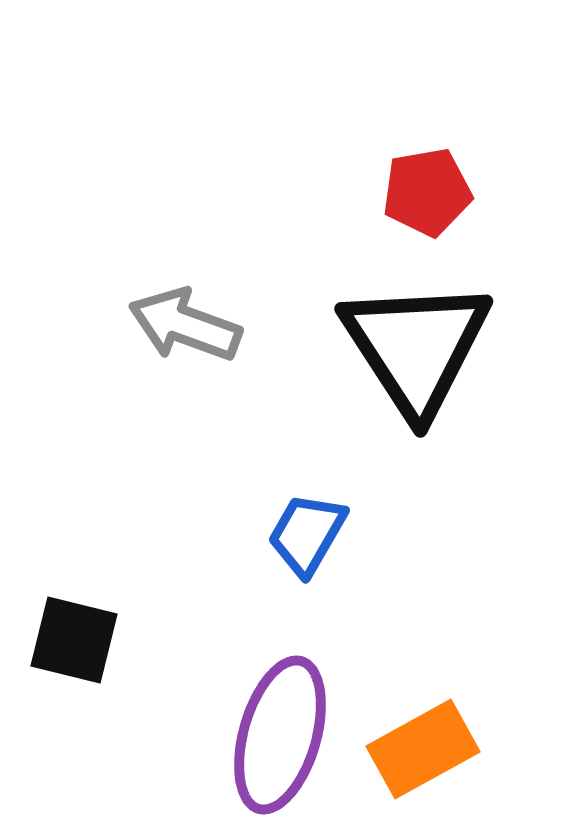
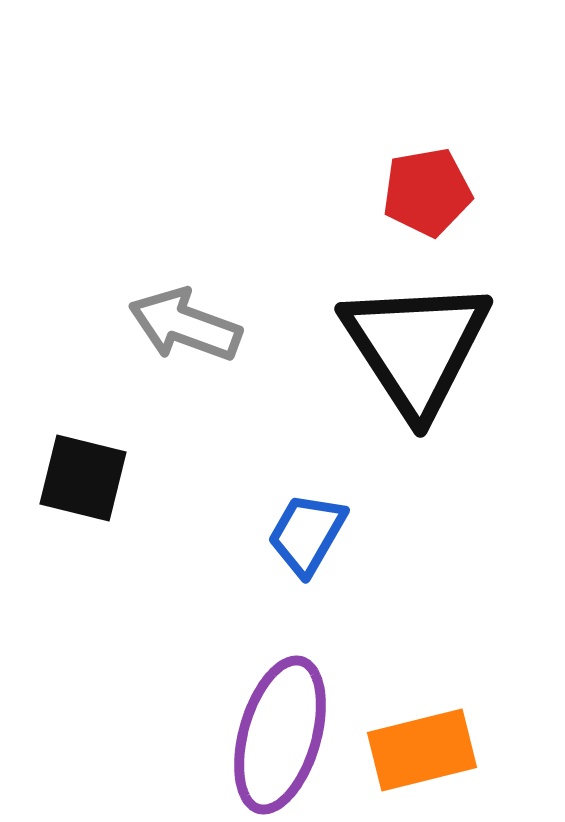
black square: moved 9 px right, 162 px up
orange rectangle: moved 1 px left, 1 px down; rotated 15 degrees clockwise
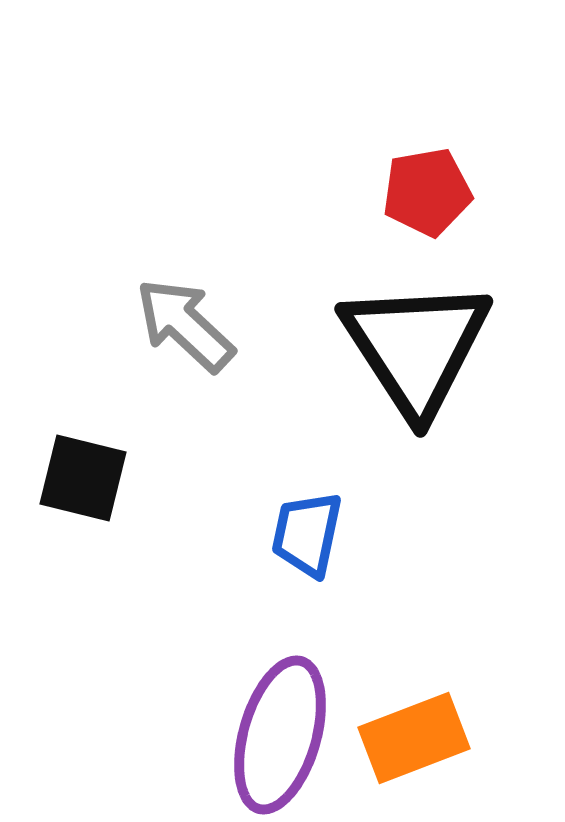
gray arrow: rotated 23 degrees clockwise
blue trapezoid: rotated 18 degrees counterclockwise
orange rectangle: moved 8 px left, 12 px up; rotated 7 degrees counterclockwise
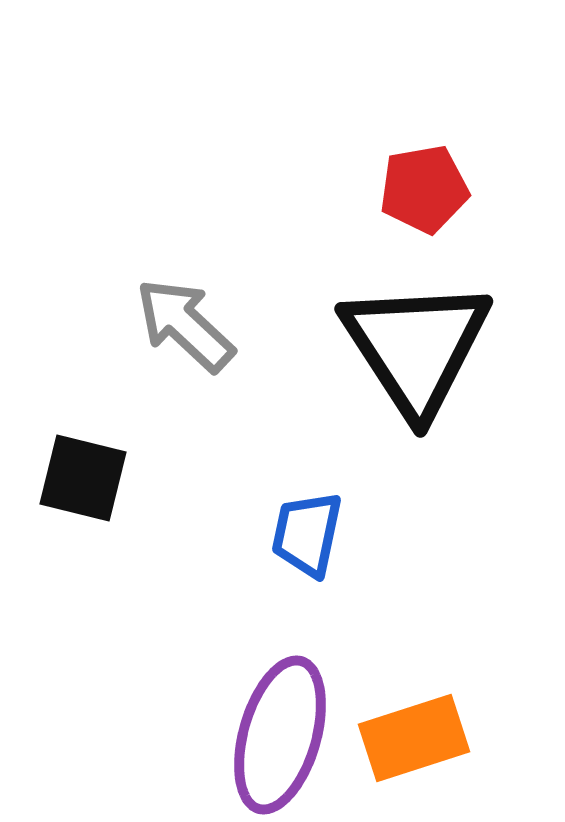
red pentagon: moved 3 px left, 3 px up
orange rectangle: rotated 3 degrees clockwise
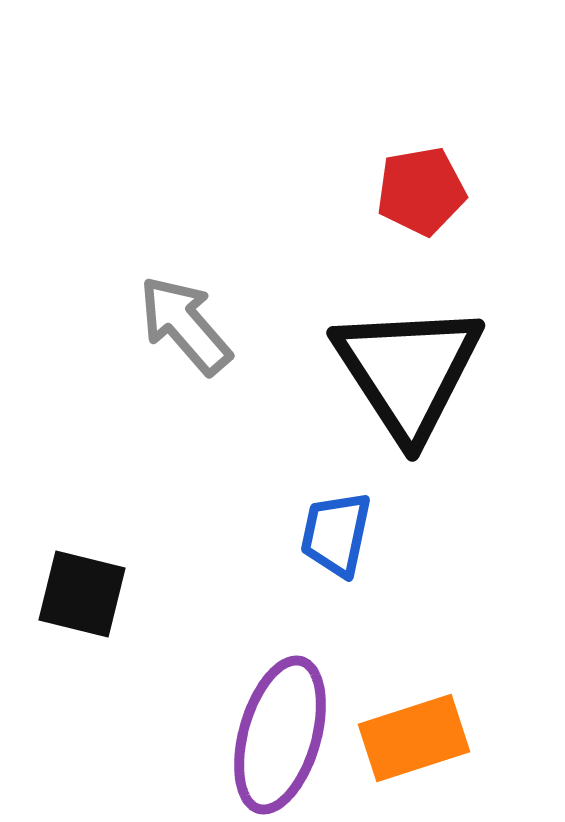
red pentagon: moved 3 px left, 2 px down
gray arrow: rotated 6 degrees clockwise
black triangle: moved 8 px left, 24 px down
black square: moved 1 px left, 116 px down
blue trapezoid: moved 29 px right
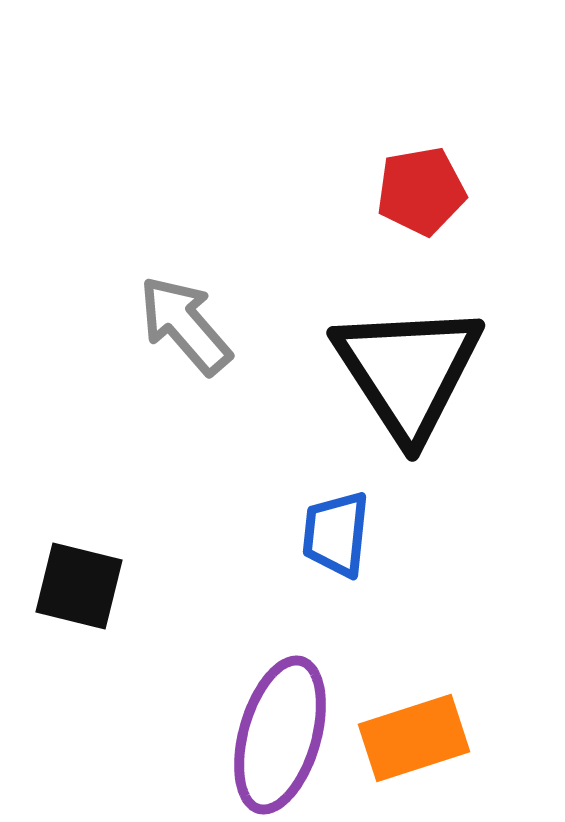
blue trapezoid: rotated 6 degrees counterclockwise
black square: moved 3 px left, 8 px up
